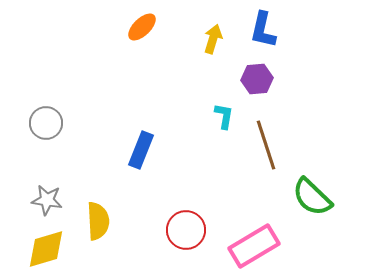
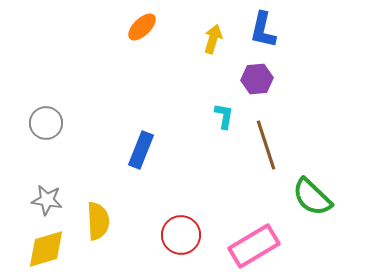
red circle: moved 5 px left, 5 px down
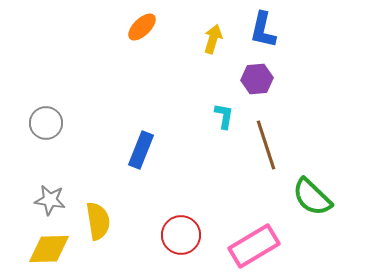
gray star: moved 3 px right
yellow semicircle: rotated 6 degrees counterclockwise
yellow diamond: moved 3 px right; rotated 15 degrees clockwise
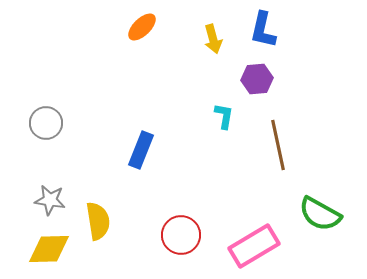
yellow arrow: rotated 148 degrees clockwise
brown line: moved 12 px right; rotated 6 degrees clockwise
green semicircle: moved 8 px right, 17 px down; rotated 15 degrees counterclockwise
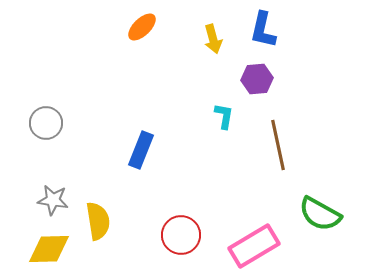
gray star: moved 3 px right
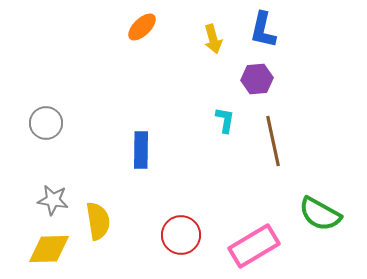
cyan L-shape: moved 1 px right, 4 px down
brown line: moved 5 px left, 4 px up
blue rectangle: rotated 21 degrees counterclockwise
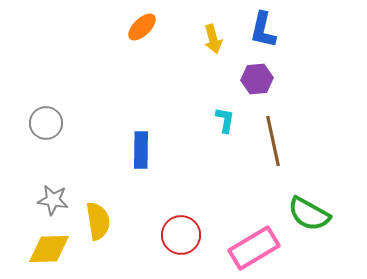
green semicircle: moved 11 px left
pink rectangle: moved 2 px down
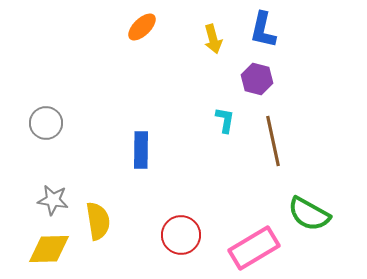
purple hexagon: rotated 20 degrees clockwise
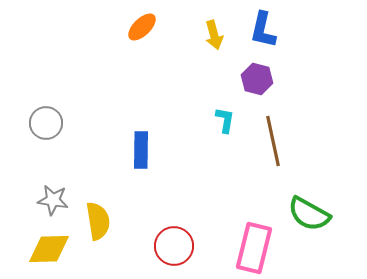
yellow arrow: moved 1 px right, 4 px up
red circle: moved 7 px left, 11 px down
pink rectangle: rotated 45 degrees counterclockwise
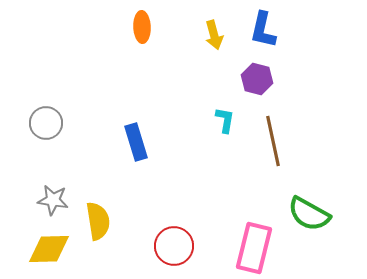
orange ellipse: rotated 48 degrees counterclockwise
blue rectangle: moved 5 px left, 8 px up; rotated 18 degrees counterclockwise
